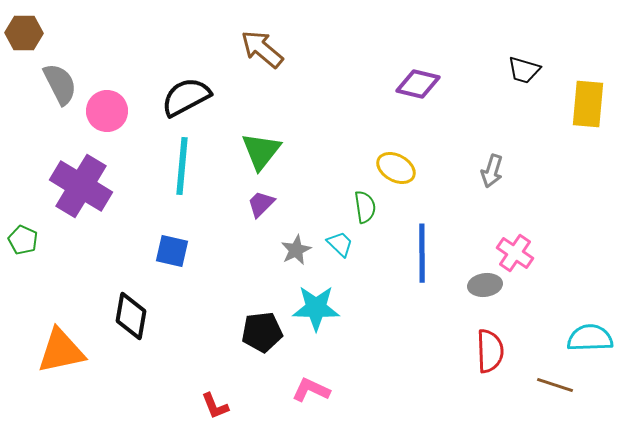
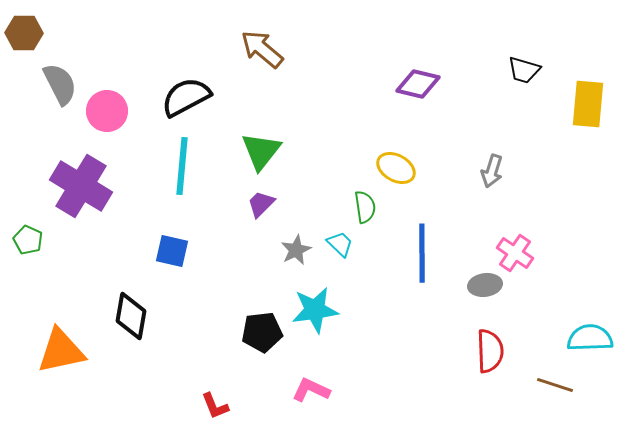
green pentagon: moved 5 px right
cyan star: moved 1 px left, 2 px down; rotated 9 degrees counterclockwise
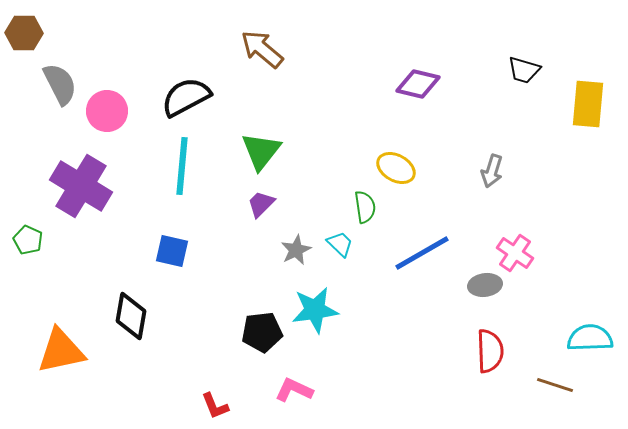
blue line: rotated 60 degrees clockwise
pink L-shape: moved 17 px left
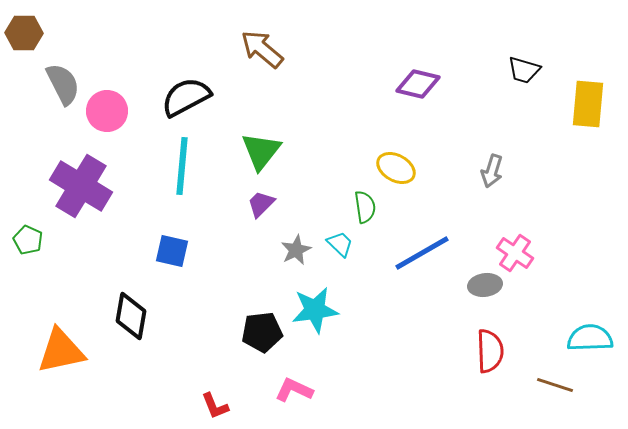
gray semicircle: moved 3 px right
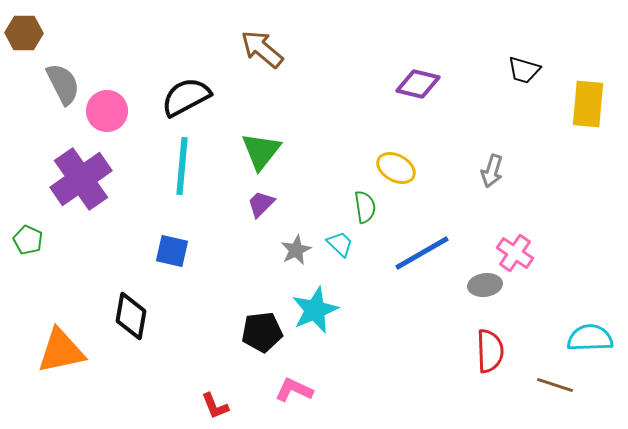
purple cross: moved 7 px up; rotated 24 degrees clockwise
cyan star: rotated 15 degrees counterclockwise
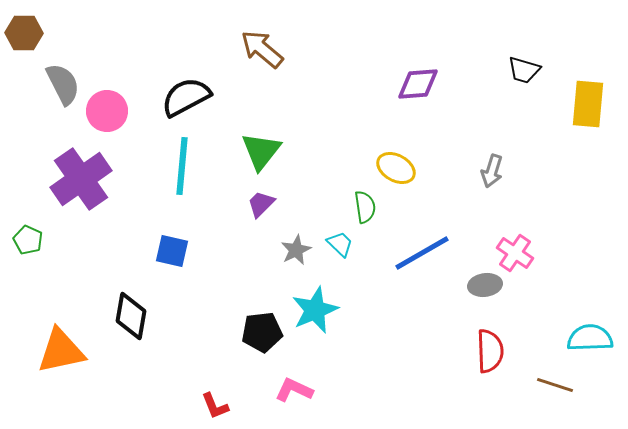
purple diamond: rotated 18 degrees counterclockwise
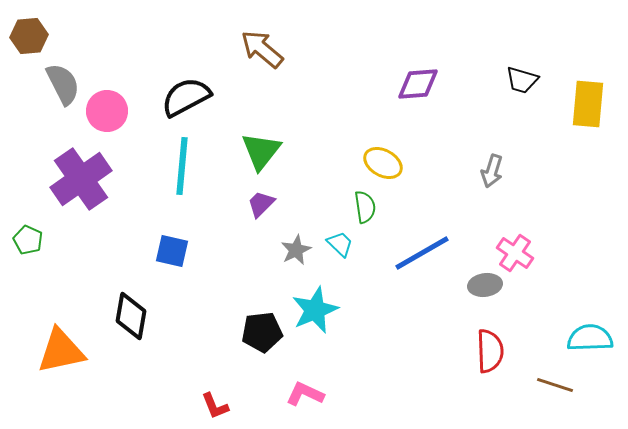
brown hexagon: moved 5 px right, 3 px down; rotated 6 degrees counterclockwise
black trapezoid: moved 2 px left, 10 px down
yellow ellipse: moved 13 px left, 5 px up
pink L-shape: moved 11 px right, 4 px down
